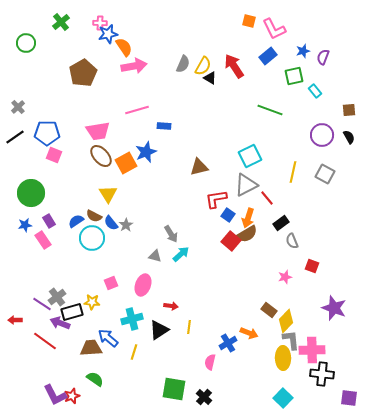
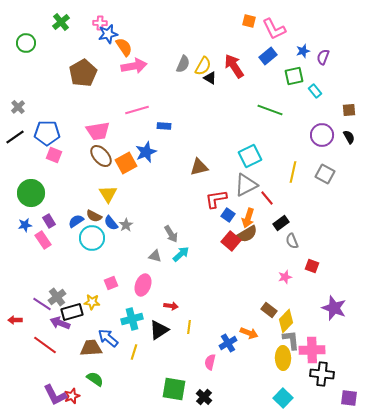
red line at (45, 341): moved 4 px down
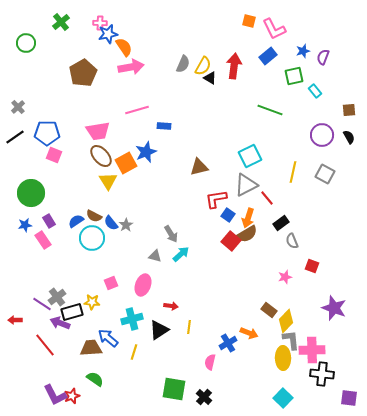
pink arrow at (134, 66): moved 3 px left, 1 px down
red arrow at (234, 66): rotated 40 degrees clockwise
yellow triangle at (108, 194): moved 13 px up
red line at (45, 345): rotated 15 degrees clockwise
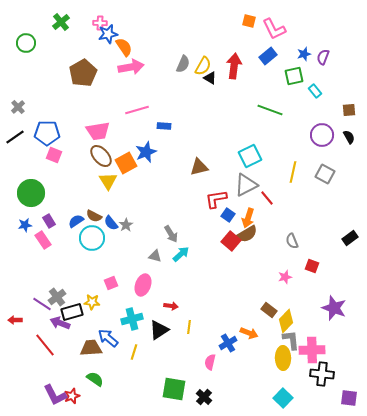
blue star at (303, 51): moved 1 px right, 3 px down
black rectangle at (281, 223): moved 69 px right, 15 px down
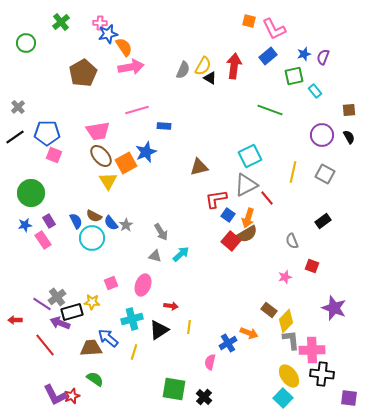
gray semicircle at (183, 64): moved 6 px down
blue semicircle at (76, 221): rotated 98 degrees clockwise
gray arrow at (171, 234): moved 10 px left, 2 px up
black rectangle at (350, 238): moved 27 px left, 17 px up
yellow ellipse at (283, 358): moved 6 px right, 18 px down; rotated 35 degrees counterclockwise
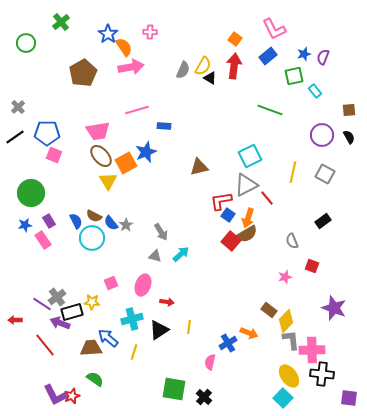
orange square at (249, 21): moved 14 px left, 18 px down; rotated 24 degrees clockwise
pink cross at (100, 23): moved 50 px right, 9 px down
blue star at (108, 34): rotated 24 degrees counterclockwise
red L-shape at (216, 199): moved 5 px right, 2 px down
red arrow at (171, 306): moved 4 px left, 4 px up
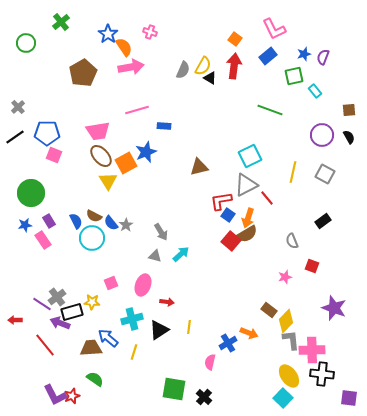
pink cross at (150, 32): rotated 16 degrees clockwise
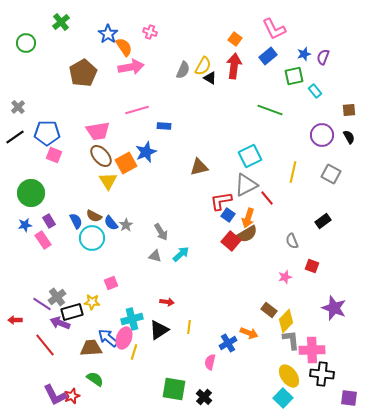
gray square at (325, 174): moved 6 px right
pink ellipse at (143, 285): moved 19 px left, 53 px down
